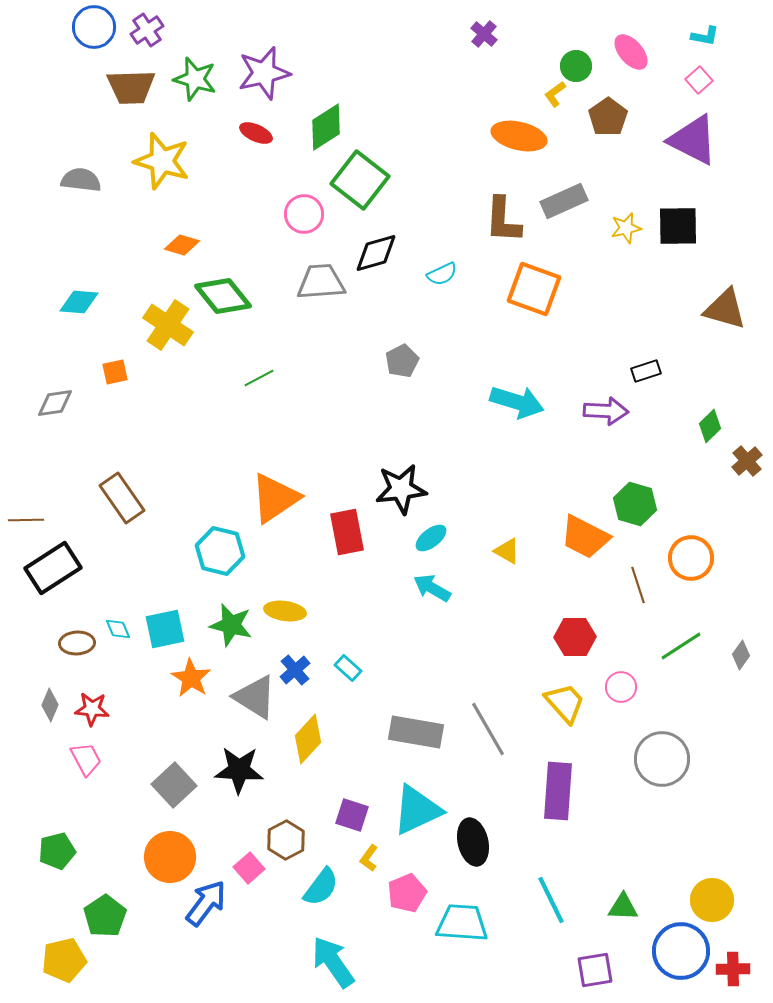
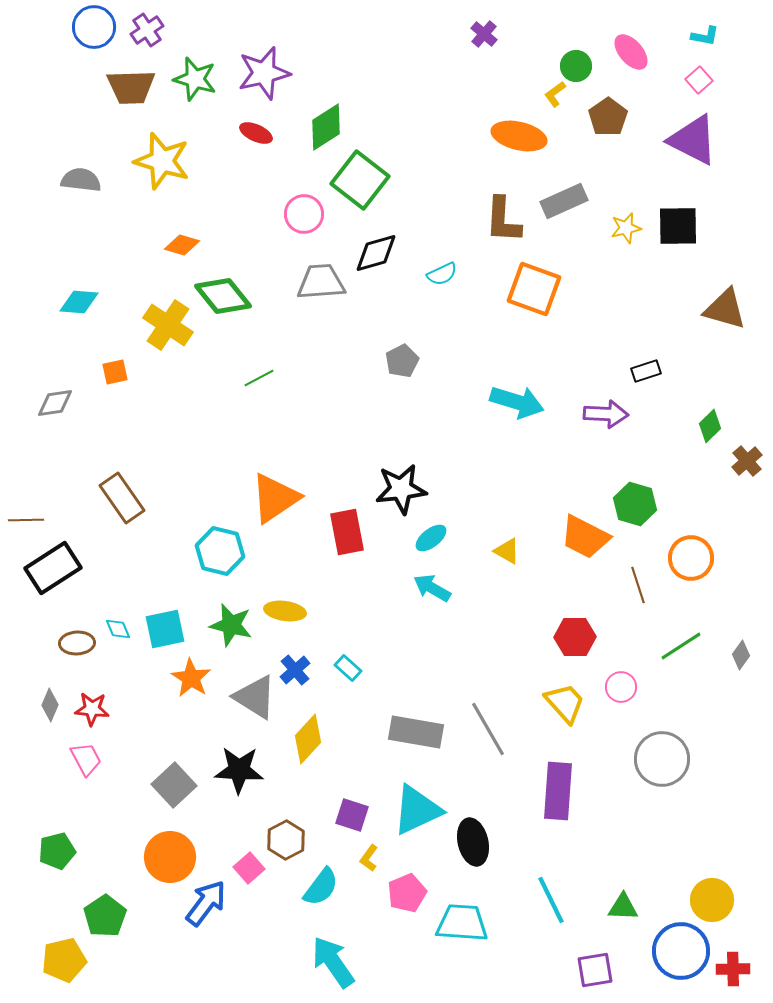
purple arrow at (606, 411): moved 3 px down
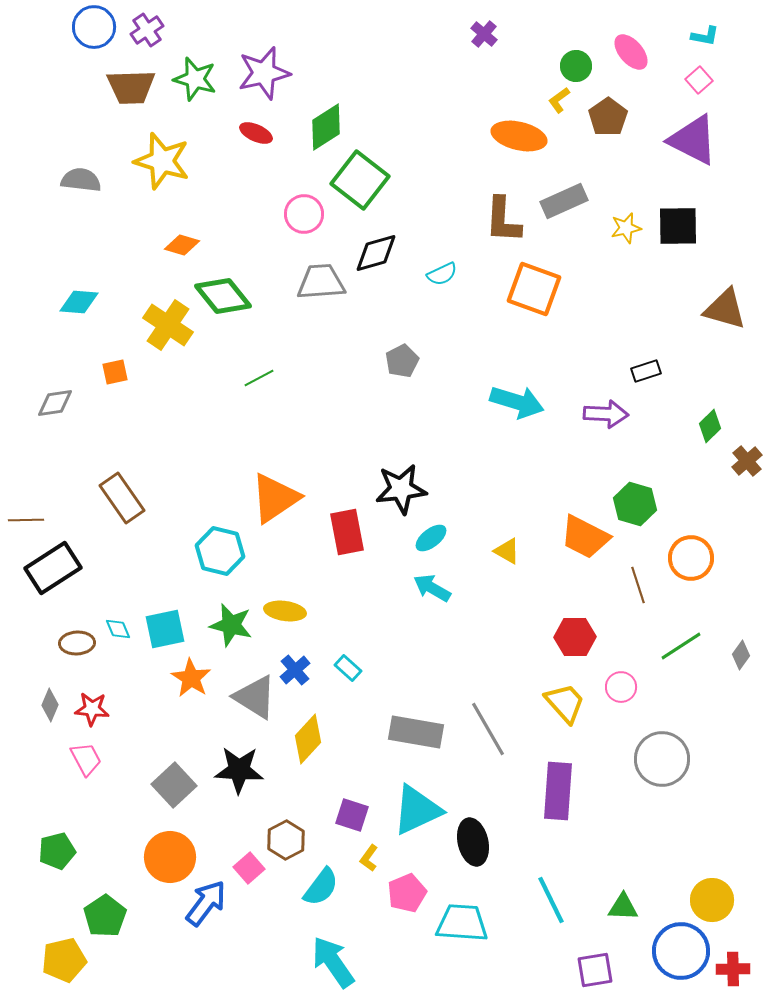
yellow L-shape at (555, 94): moved 4 px right, 6 px down
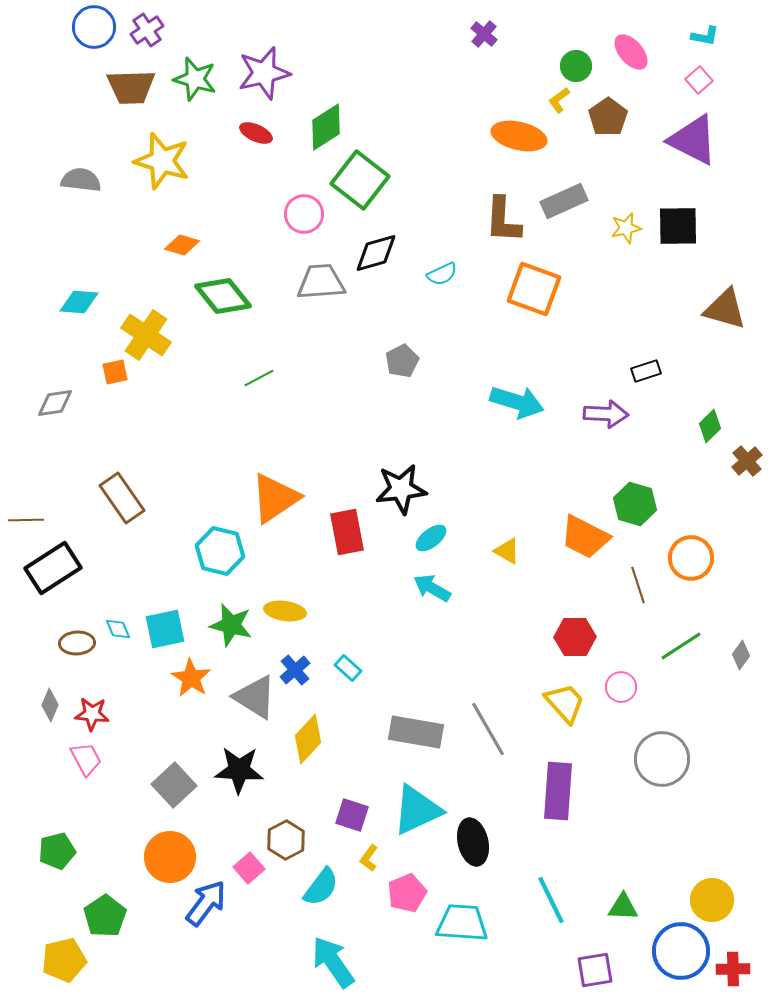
yellow cross at (168, 325): moved 22 px left, 10 px down
red star at (92, 709): moved 5 px down
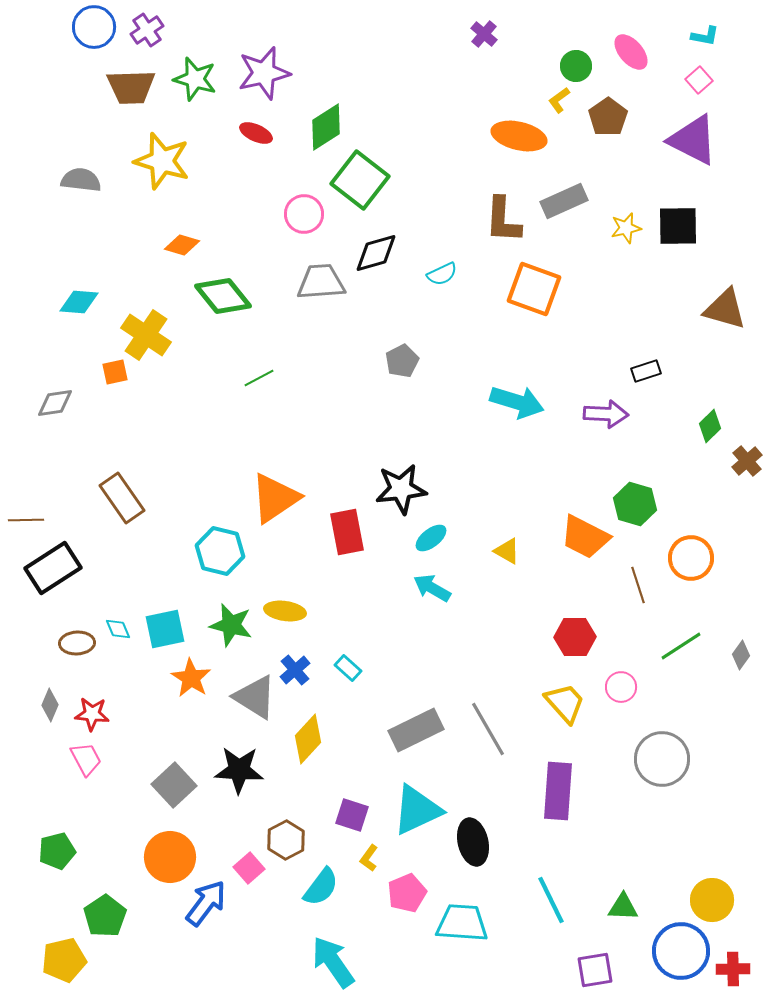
gray rectangle at (416, 732): moved 2 px up; rotated 36 degrees counterclockwise
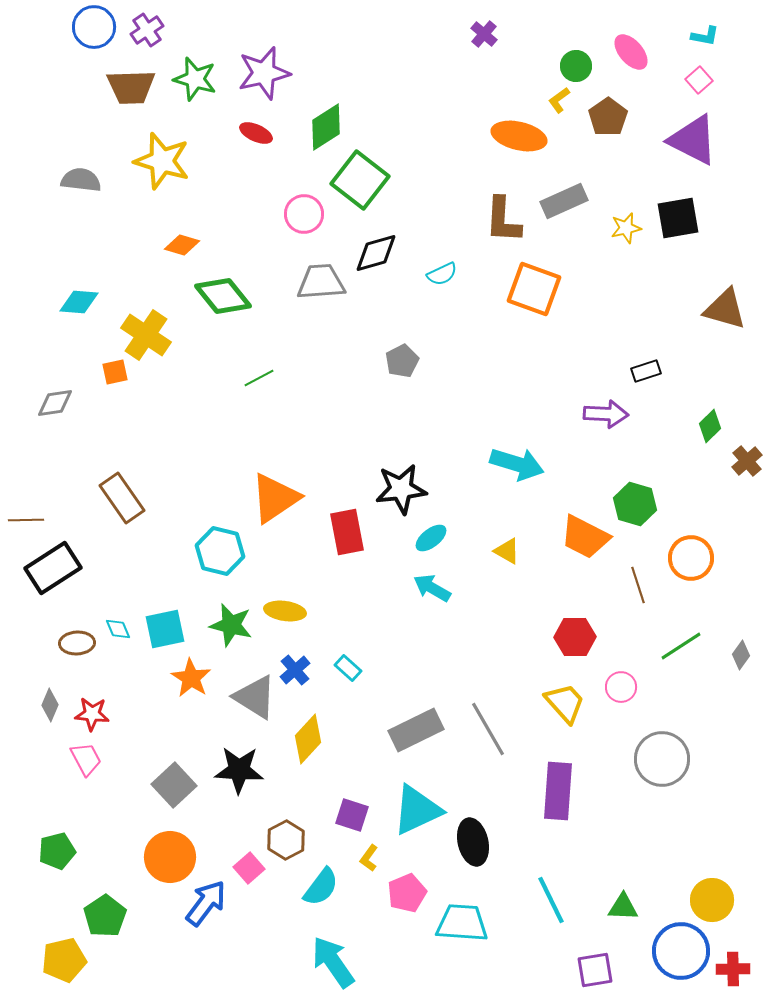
black square at (678, 226): moved 8 px up; rotated 9 degrees counterclockwise
cyan arrow at (517, 402): moved 62 px down
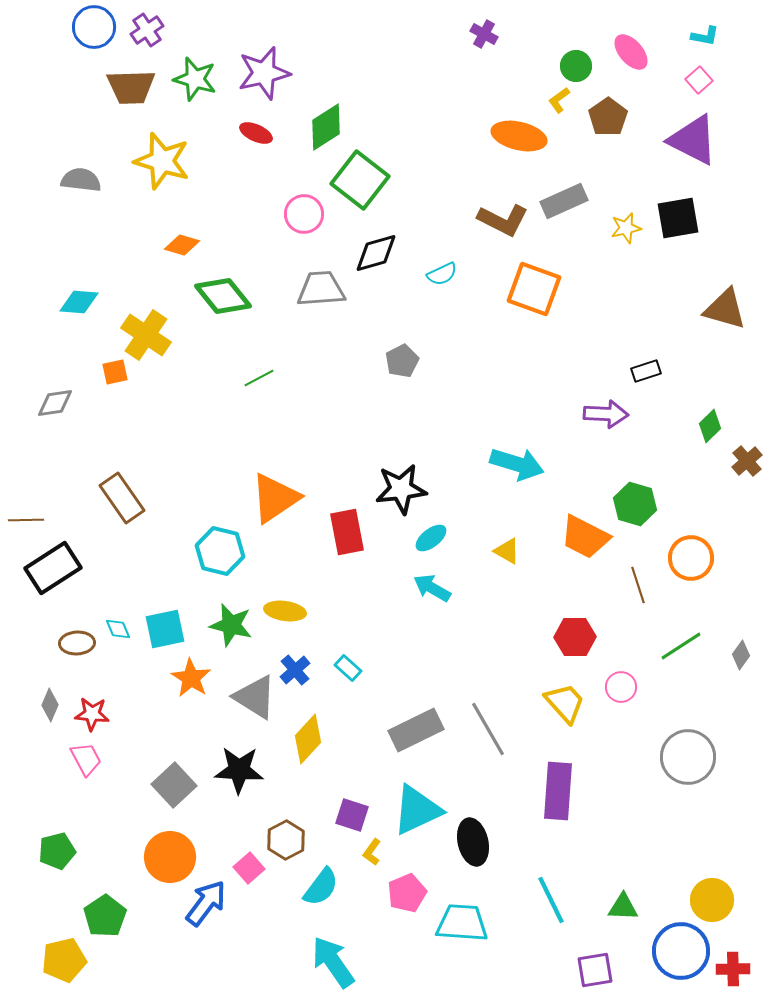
purple cross at (484, 34): rotated 12 degrees counterclockwise
brown L-shape at (503, 220): rotated 66 degrees counterclockwise
gray trapezoid at (321, 282): moved 7 px down
gray circle at (662, 759): moved 26 px right, 2 px up
yellow L-shape at (369, 858): moved 3 px right, 6 px up
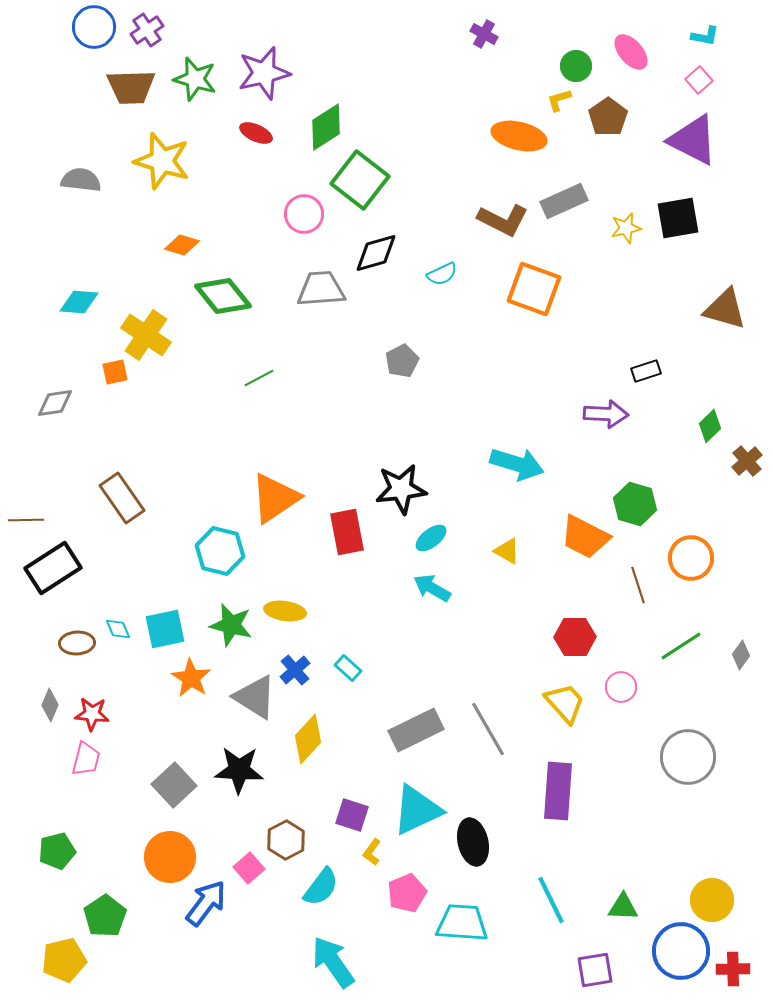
yellow L-shape at (559, 100): rotated 20 degrees clockwise
pink trapezoid at (86, 759): rotated 42 degrees clockwise
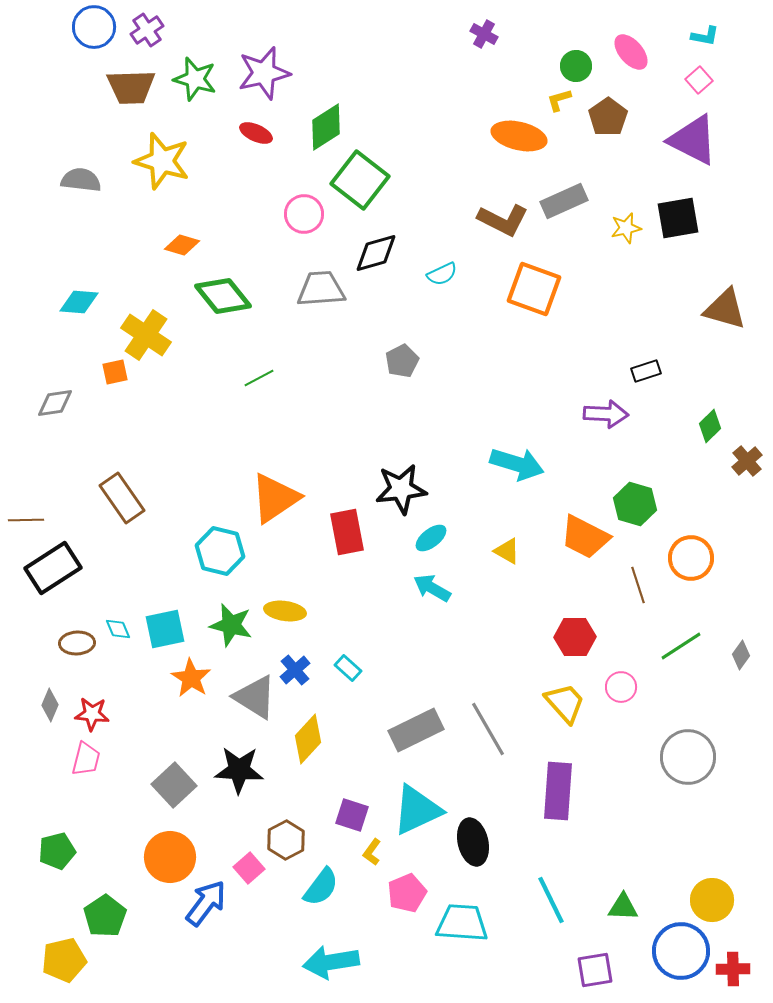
cyan arrow at (333, 962): moved 2 px left; rotated 64 degrees counterclockwise
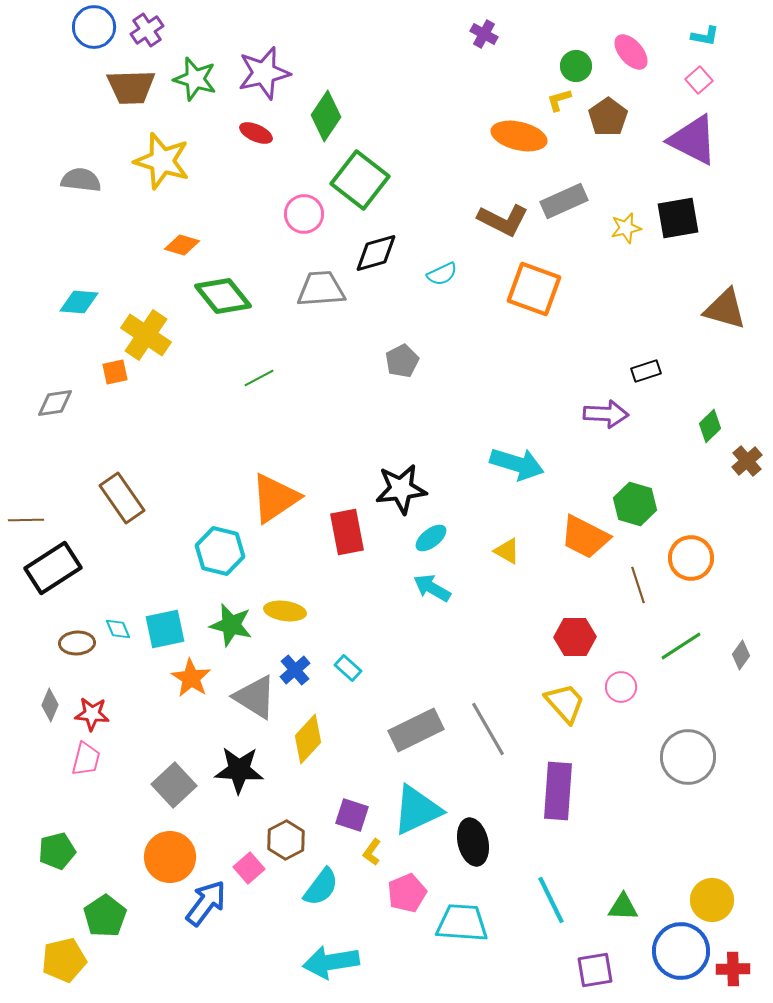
green diamond at (326, 127): moved 11 px up; rotated 24 degrees counterclockwise
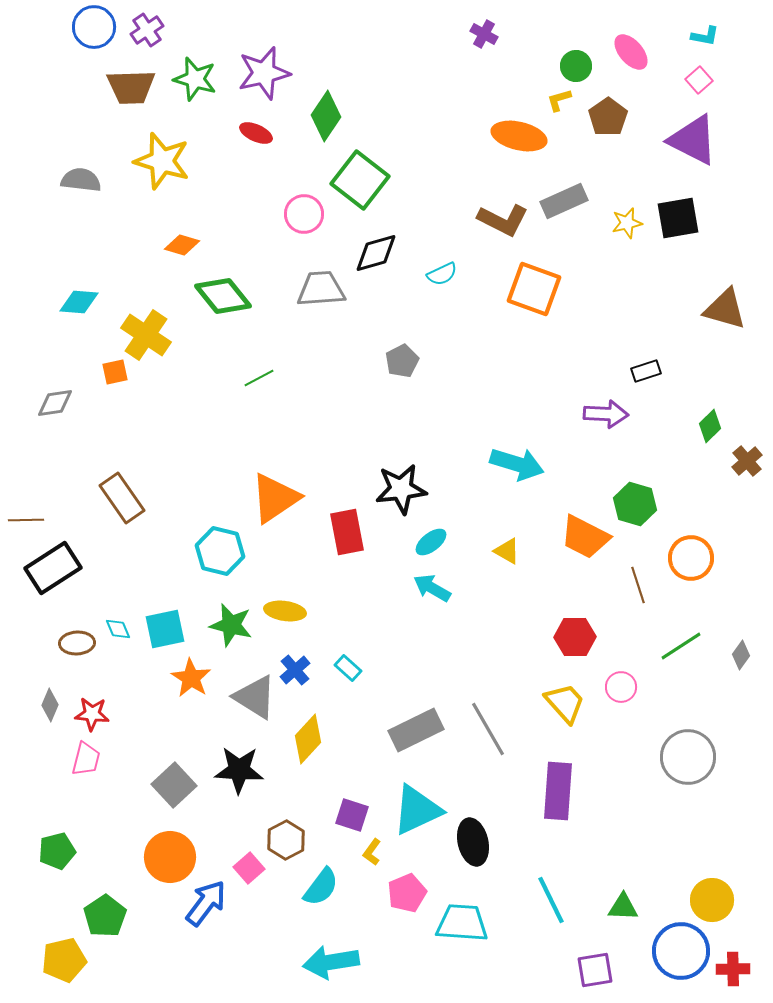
yellow star at (626, 228): moved 1 px right, 5 px up
cyan ellipse at (431, 538): moved 4 px down
